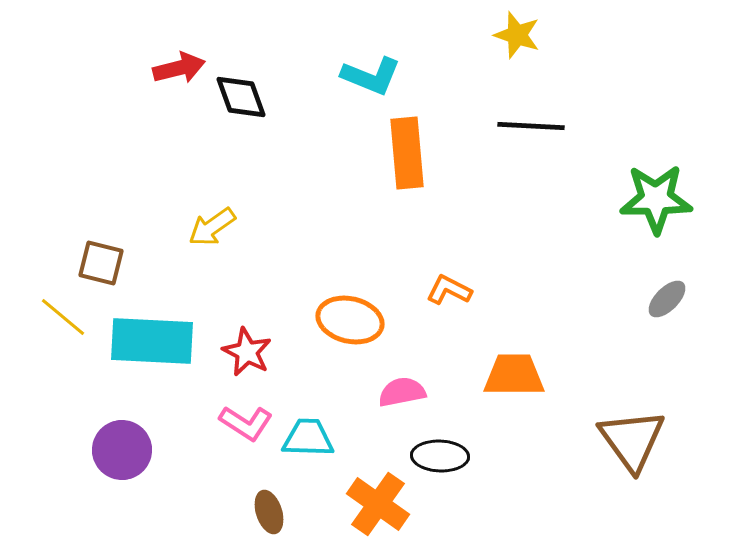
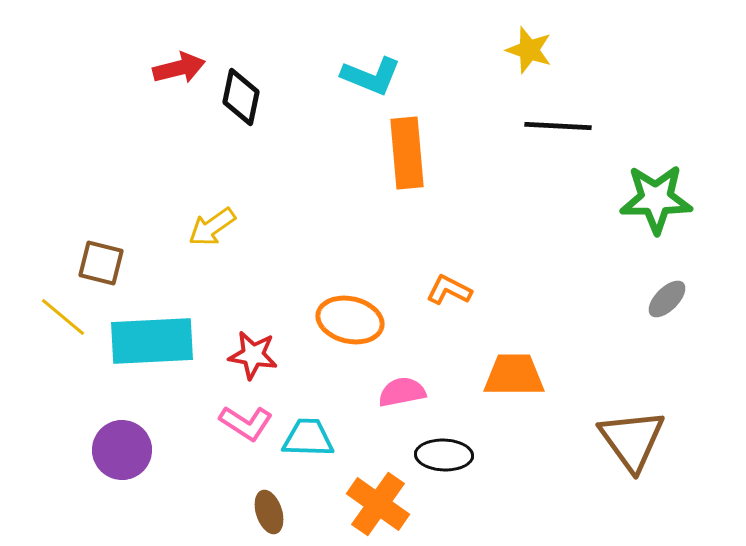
yellow star: moved 12 px right, 15 px down
black diamond: rotated 32 degrees clockwise
black line: moved 27 px right
cyan rectangle: rotated 6 degrees counterclockwise
red star: moved 6 px right, 3 px down; rotated 18 degrees counterclockwise
black ellipse: moved 4 px right, 1 px up
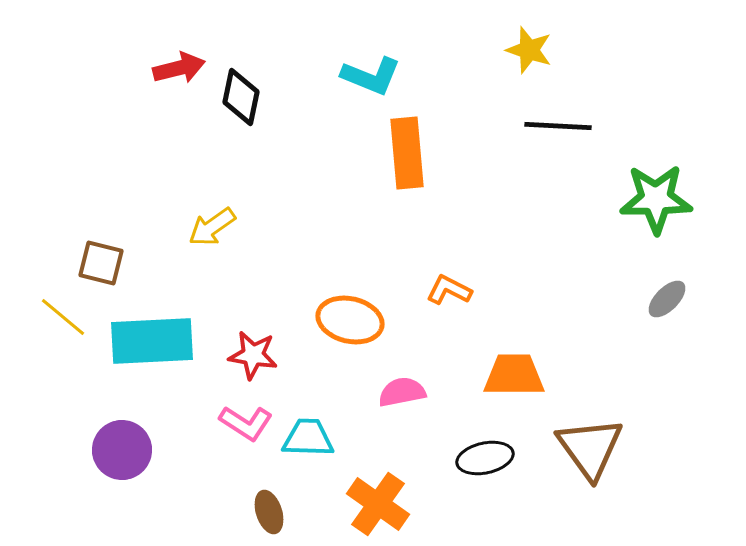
brown triangle: moved 42 px left, 8 px down
black ellipse: moved 41 px right, 3 px down; rotated 14 degrees counterclockwise
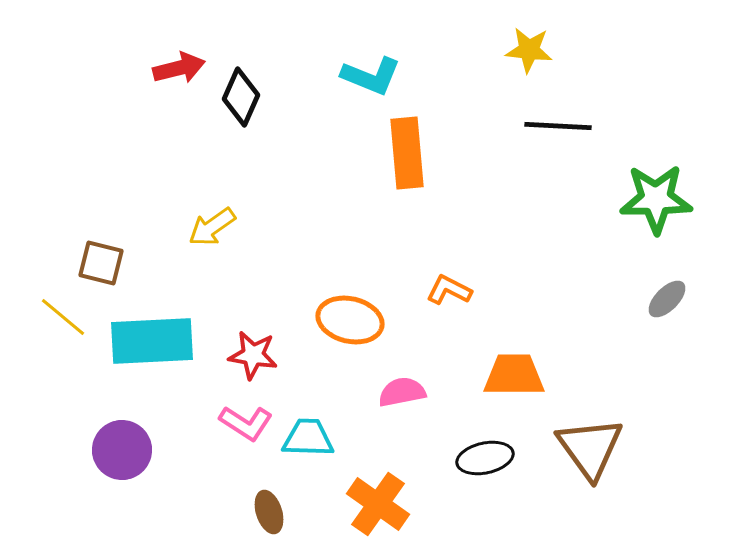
yellow star: rotated 12 degrees counterclockwise
black diamond: rotated 12 degrees clockwise
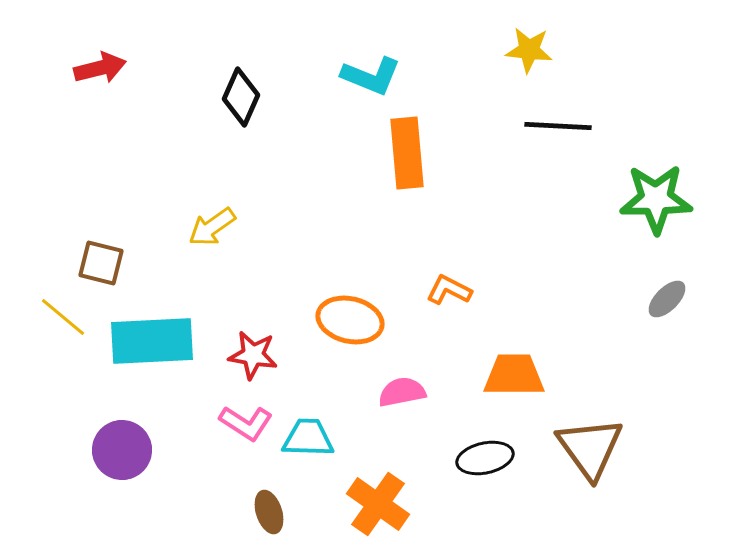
red arrow: moved 79 px left
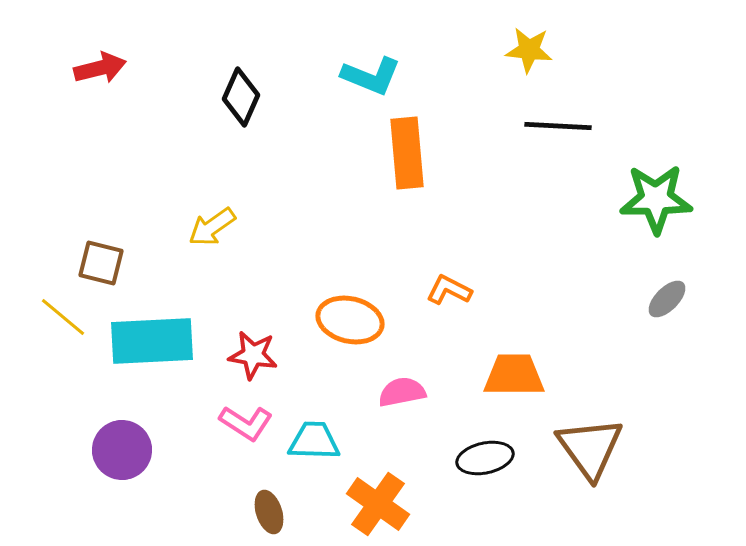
cyan trapezoid: moved 6 px right, 3 px down
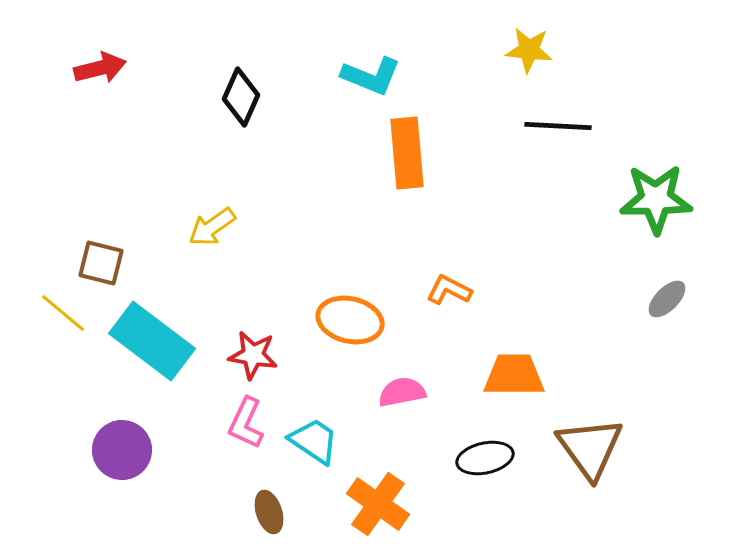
yellow line: moved 4 px up
cyan rectangle: rotated 40 degrees clockwise
pink L-shape: rotated 82 degrees clockwise
cyan trapezoid: rotated 32 degrees clockwise
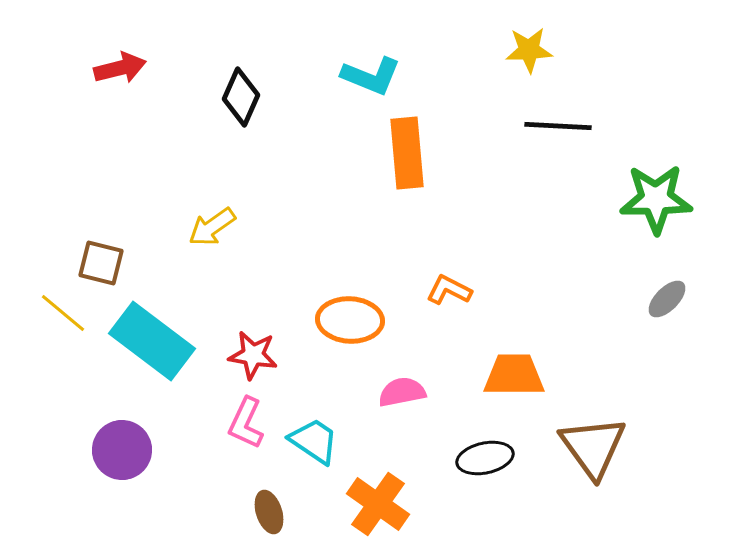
yellow star: rotated 9 degrees counterclockwise
red arrow: moved 20 px right
orange ellipse: rotated 10 degrees counterclockwise
brown triangle: moved 3 px right, 1 px up
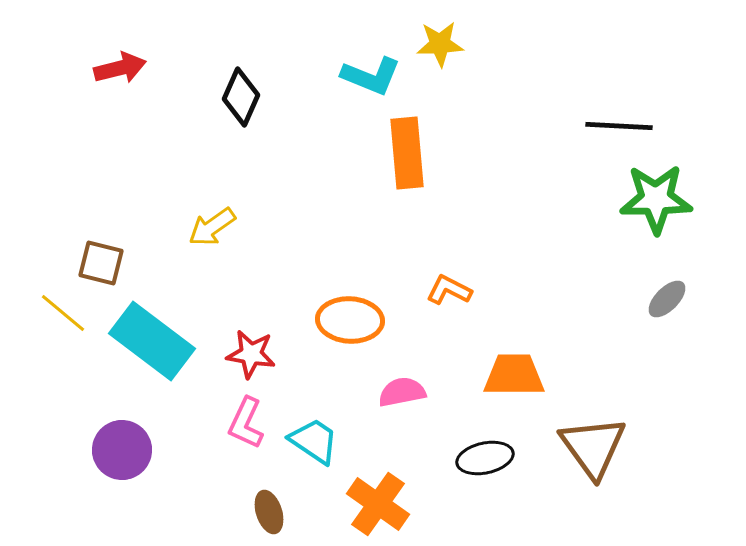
yellow star: moved 89 px left, 6 px up
black line: moved 61 px right
red star: moved 2 px left, 1 px up
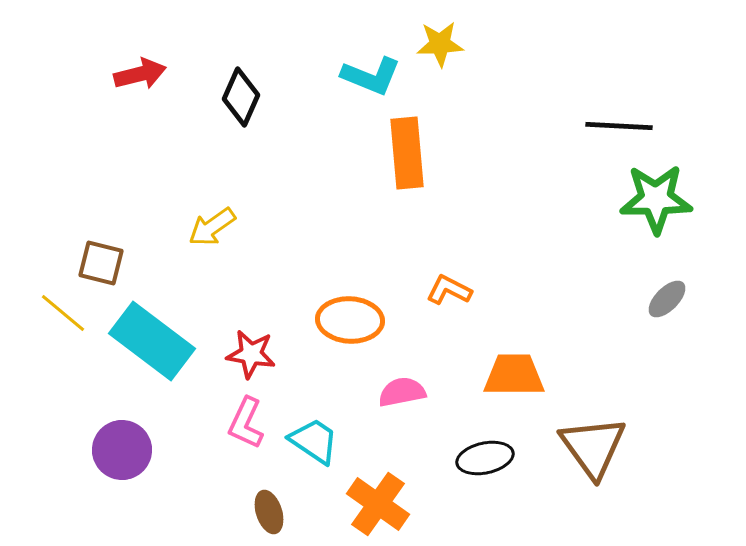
red arrow: moved 20 px right, 6 px down
